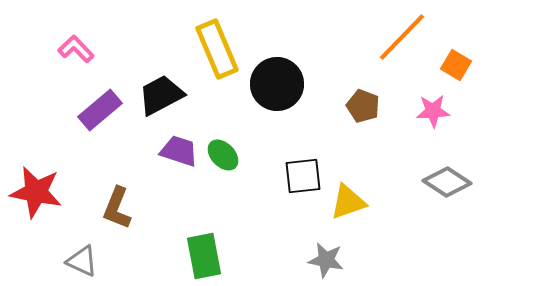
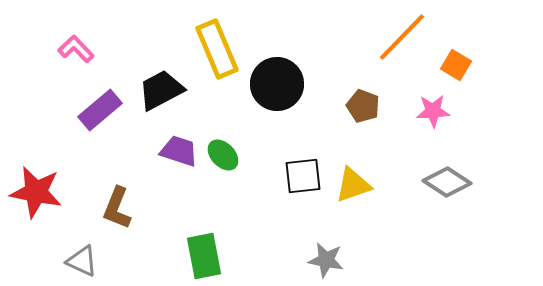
black trapezoid: moved 5 px up
yellow triangle: moved 5 px right, 17 px up
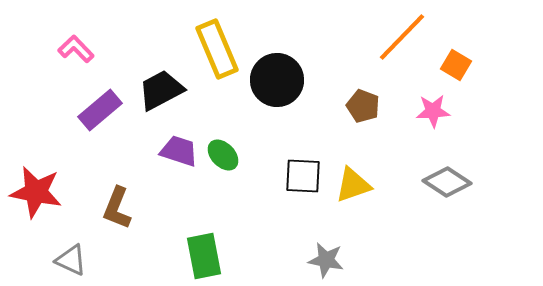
black circle: moved 4 px up
black square: rotated 9 degrees clockwise
gray triangle: moved 11 px left, 1 px up
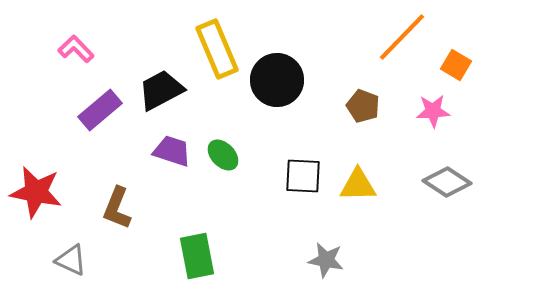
purple trapezoid: moved 7 px left
yellow triangle: moved 5 px right; rotated 18 degrees clockwise
green rectangle: moved 7 px left
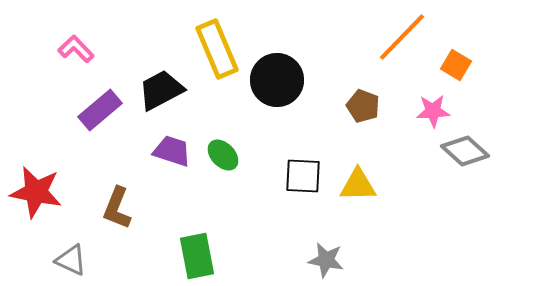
gray diamond: moved 18 px right, 31 px up; rotated 9 degrees clockwise
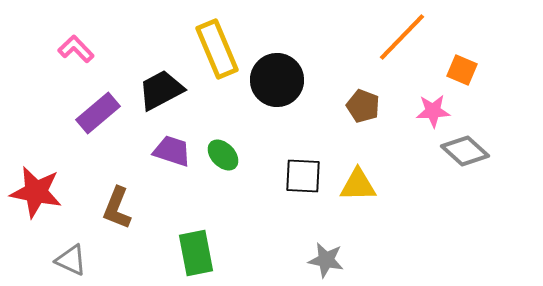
orange square: moved 6 px right, 5 px down; rotated 8 degrees counterclockwise
purple rectangle: moved 2 px left, 3 px down
green rectangle: moved 1 px left, 3 px up
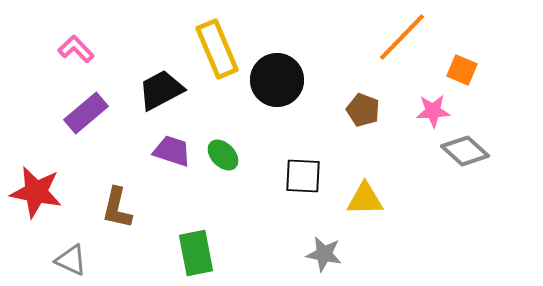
brown pentagon: moved 4 px down
purple rectangle: moved 12 px left
yellow triangle: moved 7 px right, 14 px down
brown L-shape: rotated 9 degrees counterclockwise
gray star: moved 2 px left, 6 px up
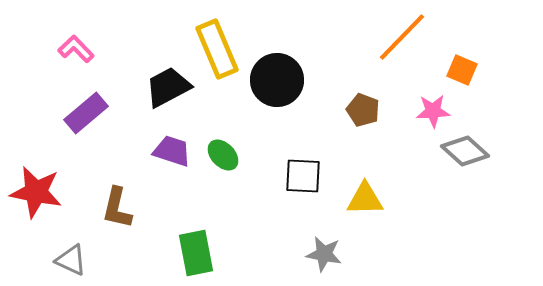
black trapezoid: moved 7 px right, 3 px up
